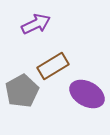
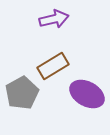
purple arrow: moved 18 px right, 5 px up; rotated 12 degrees clockwise
gray pentagon: moved 2 px down
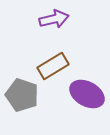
gray pentagon: moved 2 px down; rotated 24 degrees counterclockwise
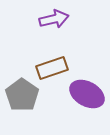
brown rectangle: moved 1 px left, 2 px down; rotated 12 degrees clockwise
gray pentagon: rotated 16 degrees clockwise
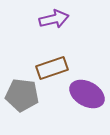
gray pentagon: rotated 28 degrees counterclockwise
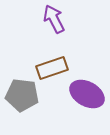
purple arrow: rotated 104 degrees counterclockwise
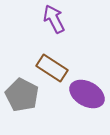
brown rectangle: rotated 52 degrees clockwise
gray pentagon: rotated 20 degrees clockwise
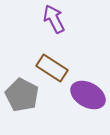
purple ellipse: moved 1 px right, 1 px down
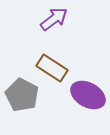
purple arrow: rotated 80 degrees clockwise
